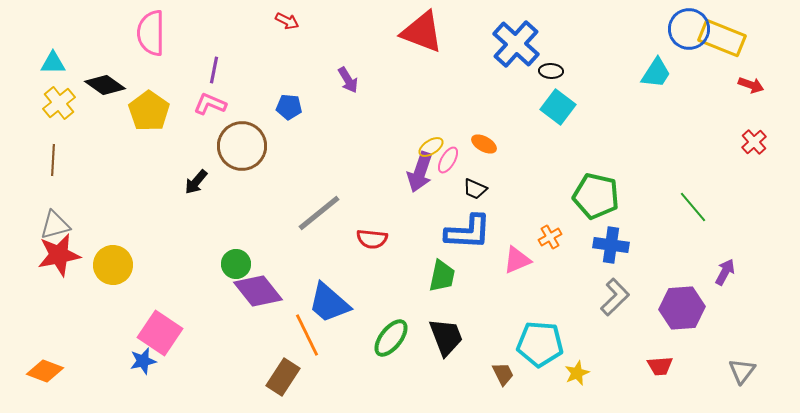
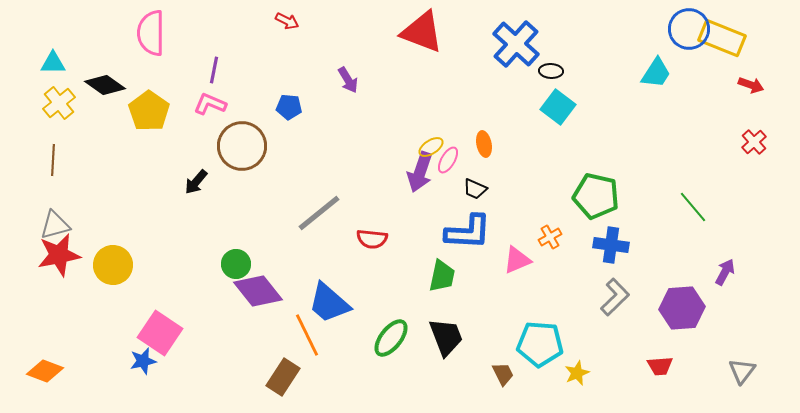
orange ellipse at (484, 144): rotated 50 degrees clockwise
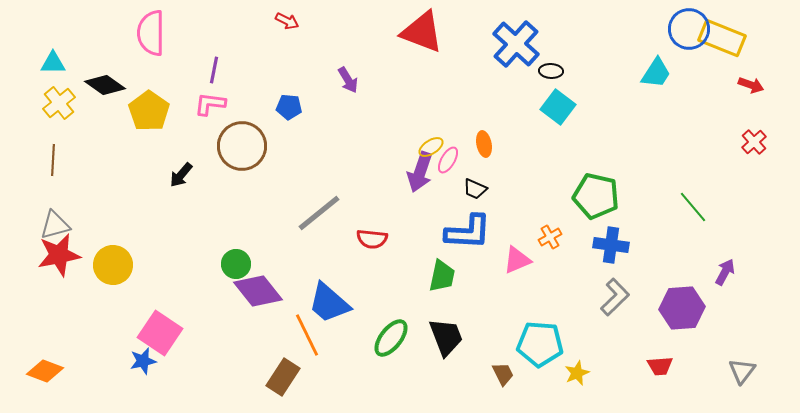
pink L-shape at (210, 104): rotated 16 degrees counterclockwise
black arrow at (196, 182): moved 15 px left, 7 px up
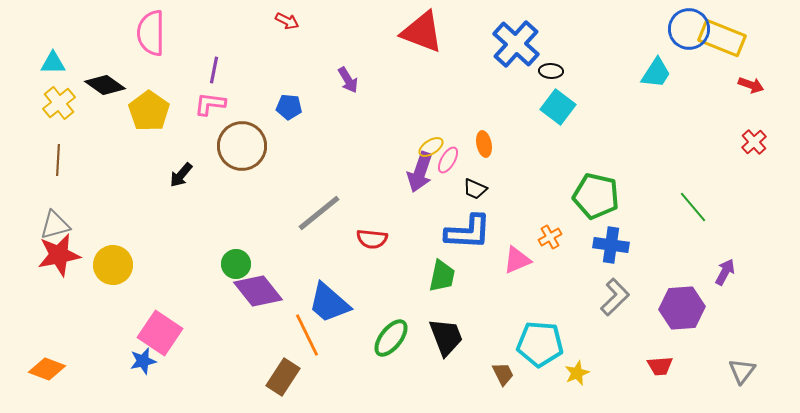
brown line at (53, 160): moved 5 px right
orange diamond at (45, 371): moved 2 px right, 2 px up
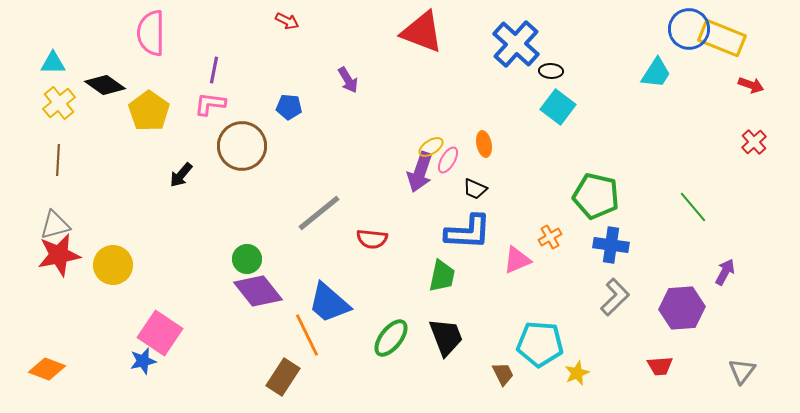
green circle at (236, 264): moved 11 px right, 5 px up
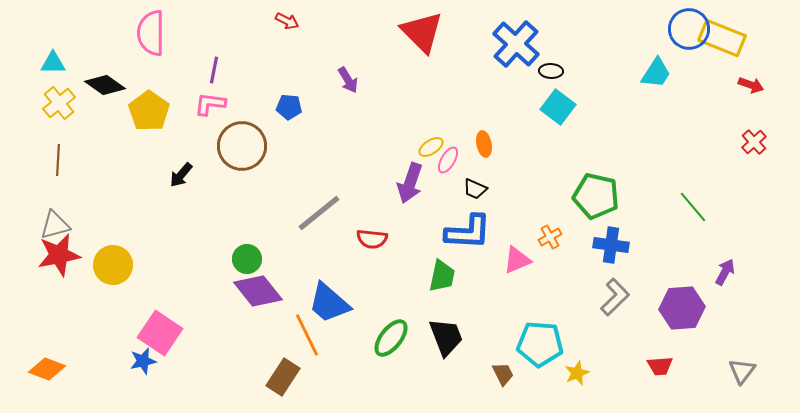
red triangle at (422, 32): rotated 24 degrees clockwise
purple arrow at (420, 172): moved 10 px left, 11 px down
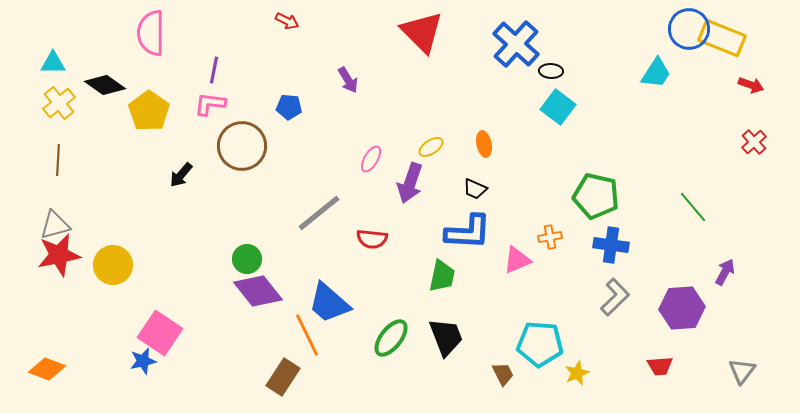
pink ellipse at (448, 160): moved 77 px left, 1 px up
orange cross at (550, 237): rotated 20 degrees clockwise
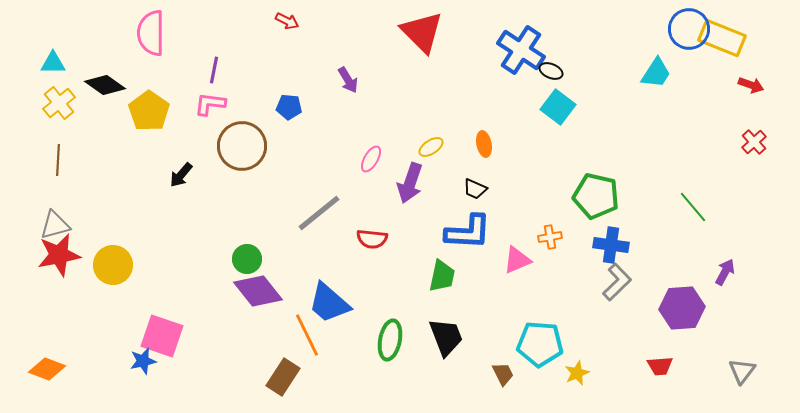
blue cross at (516, 44): moved 5 px right, 6 px down; rotated 9 degrees counterclockwise
black ellipse at (551, 71): rotated 20 degrees clockwise
gray L-shape at (615, 297): moved 2 px right, 15 px up
pink square at (160, 333): moved 2 px right, 3 px down; rotated 15 degrees counterclockwise
green ellipse at (391, 338): moved 1 px left, 2 px down; rotated 27 degrees counterclockwise
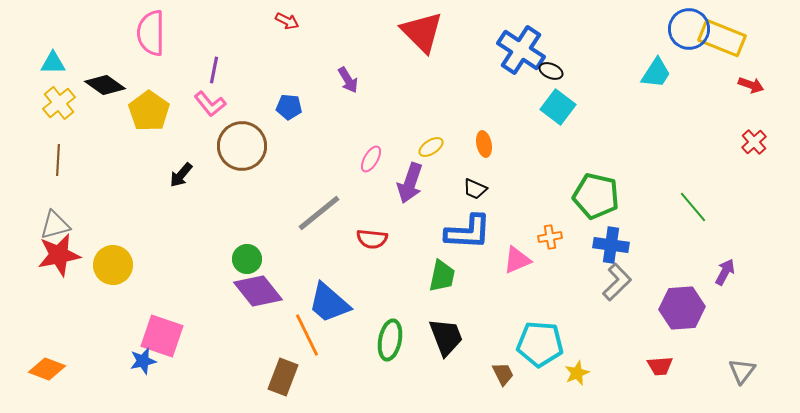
pink L-shape at (210, 104): rotated 136 degrees counterclockwise
brown rectangle at (283, 377): rotated 12 degrees counterclockwise
